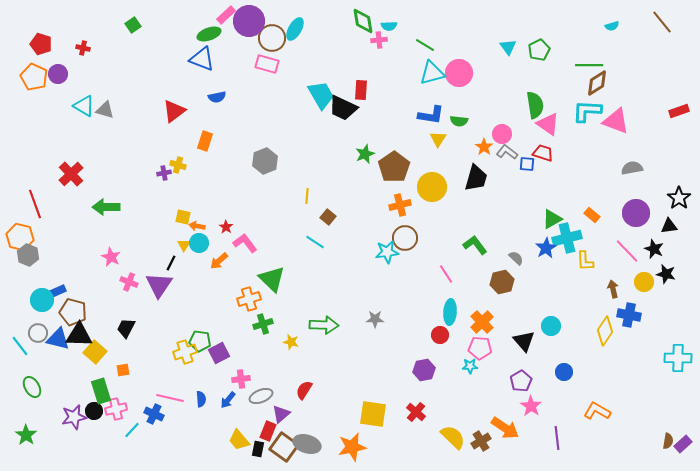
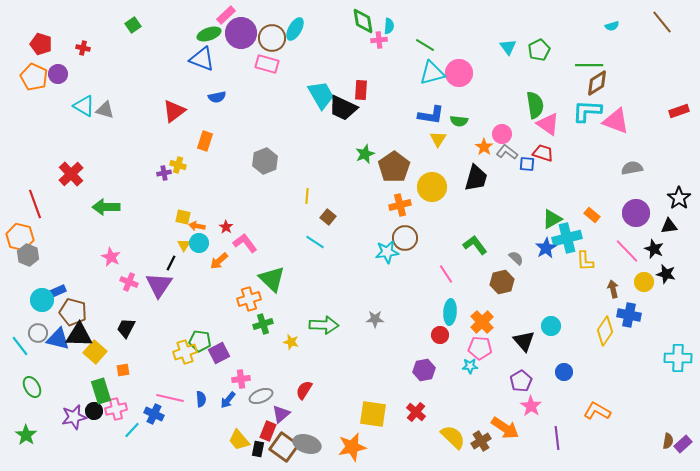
purple circle at (249, 21): moved 8 px left, 12 px down
cyan semicircle at (389, 26): rotated 84 degrees counterclockwise
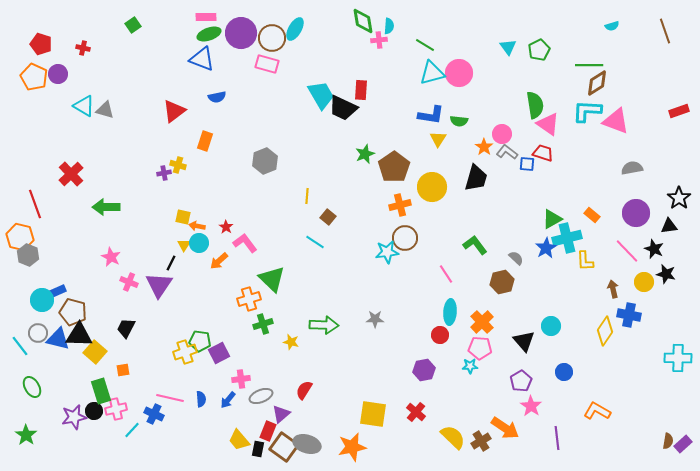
pink rectangle at (226, 15): moved 20 px left, 2 px down; rotated 42 degrees clockwise
brown line at (662, 22): moved 3 px right, 9 px down; rotated 20 degrees clockwise
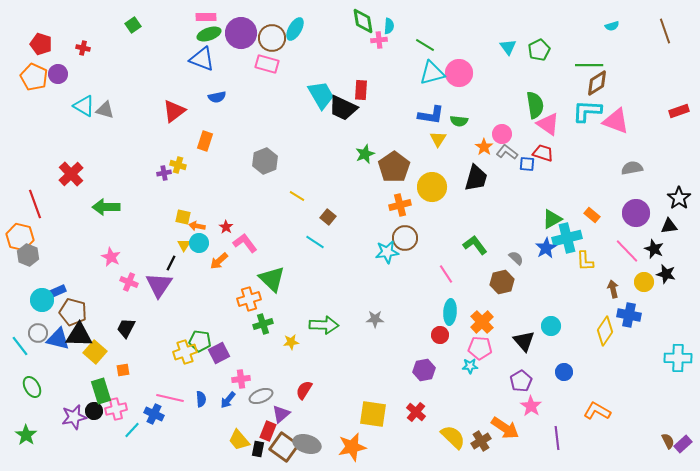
yellow line at (307, 196): moved 10 px left; rotated 63 degrees counterclockwise
yellow star at (291, 342): rotated 21 degrees counterclockwise
brown semicircle at (668, 441): rotated 35 degrees counterclockwise
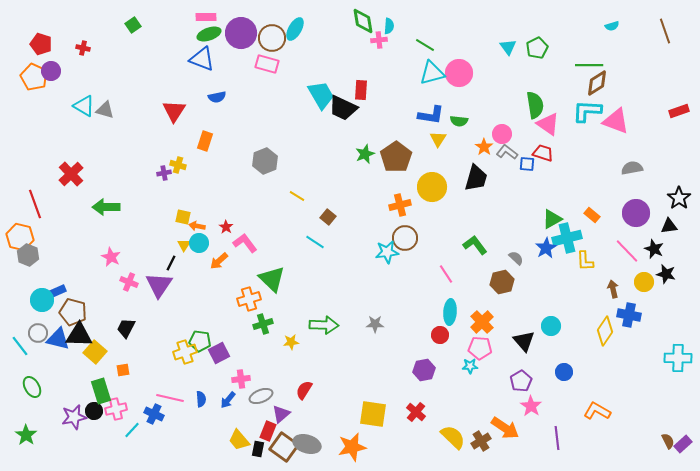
green pentagon at (539, 50): moved 2 px left, 2 px up
purple circle at (58, 74): moved 7 px left, 3 px up
red triangle at (174, 111): rotated 20 degrees counterclockwise
brown pentagon at (394, 167): moved 2 px right, 10 px up
gray star at (375, 319): moved 5 px down
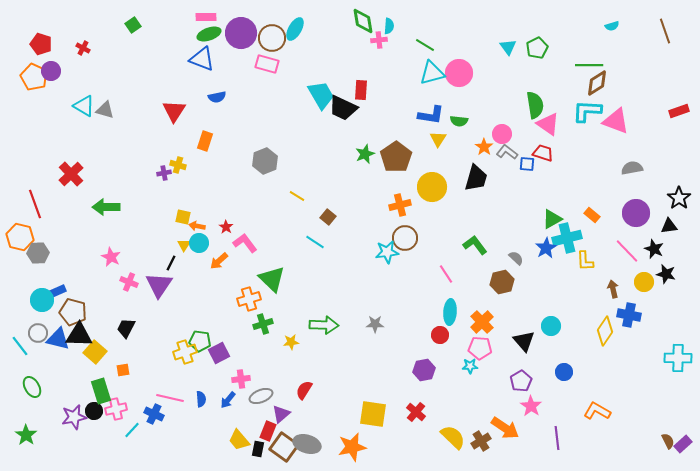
red cross at (83, 48): rotated 16 degrees clockwise
gray hexagon at (28, 255): moved 10 px right, 2 px up; rotated 25 degrees counterclockwise
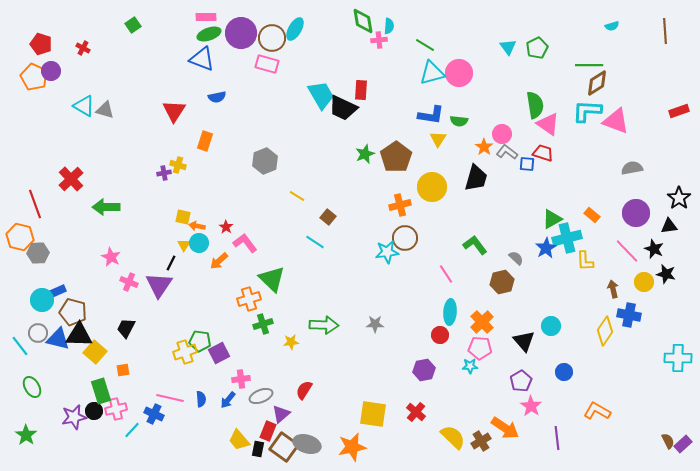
brown line at (665, 31): rotated 15 degrees clockwise
red cross at (71, 174): moved 5 px down
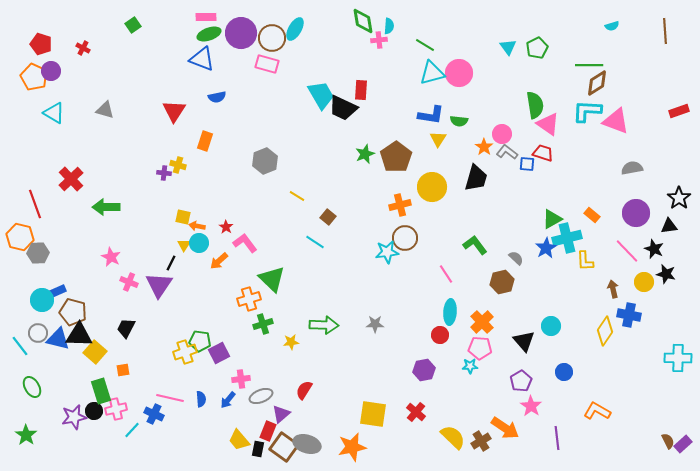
cyan triangle at (84, 106): moved 30 px left, 7 px down
purple cross at (164, 173): rotated 16 degrees clockwise
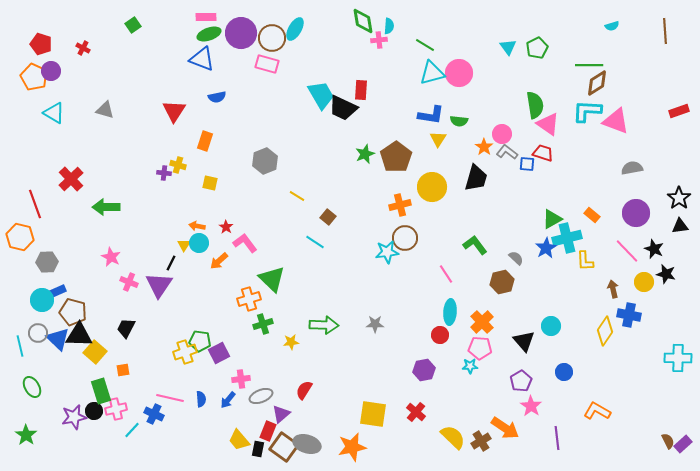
yellow square at (183, 217): moved 27 px right, 34 px up
black triangle at (669, 226): moved 11 px right
gray hexagon at (38, 253): moved 9 px right, 9 px down
blue triangle at (58, 339): rotated 30 degrees clockwise
cyan line at (20, 346): rotated 25 degrees clockwise
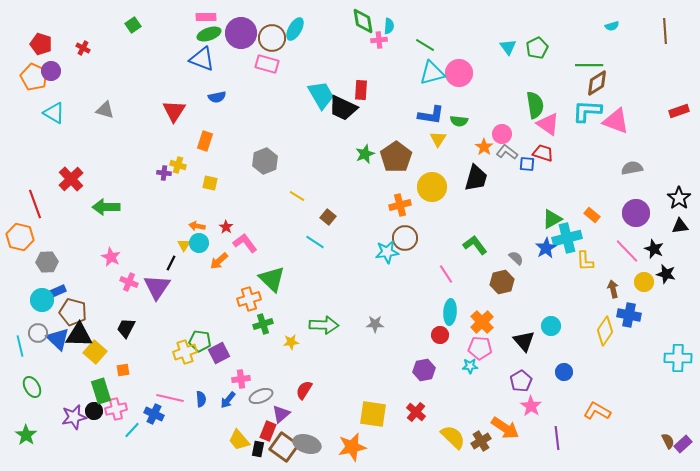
purple triangle at (159, 285): moved 2 px left, 2 px down
